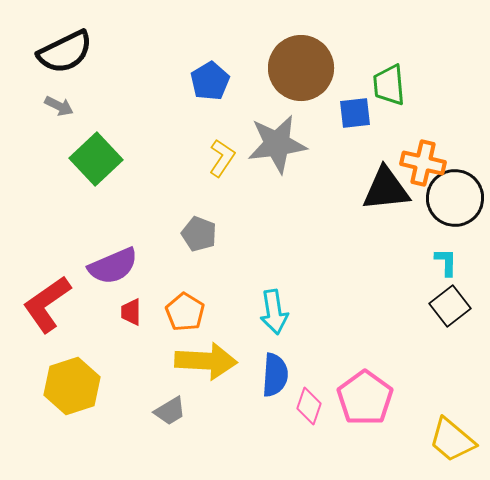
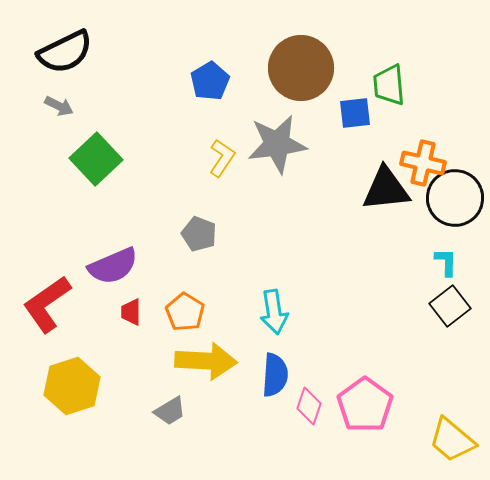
pink pentagon: moved 7 px down
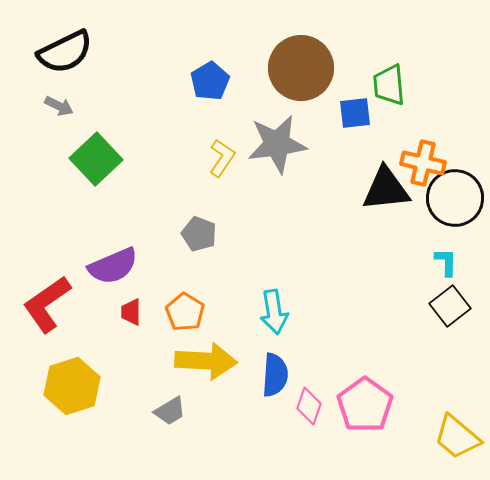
yellow trapezoid: moved 5 px right, 3 px up
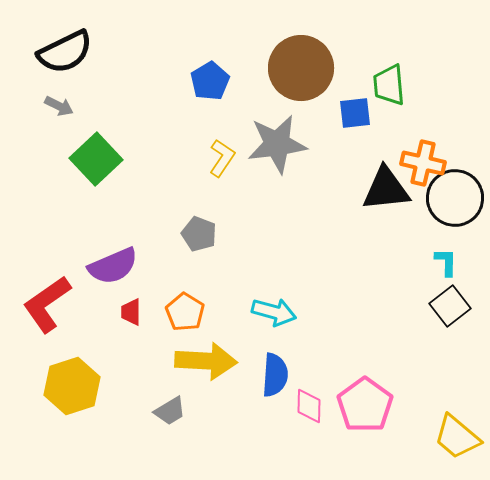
cyan arrow: rotated 66 degrees counterclockwise
pink diamond: rotated 18 degrees counterclockwise
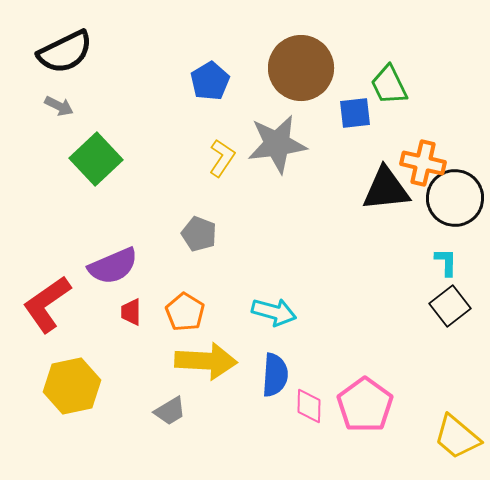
green trapezoid: rotated 21 degrees counterclockwise
yellow hexagon: rotated 6 degrees clockwise
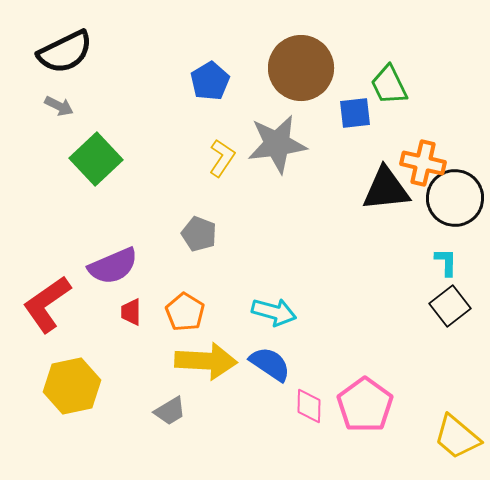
blue semicircle: moved 5 px left, 11 px up; rotated 60 degrees counterclockwise
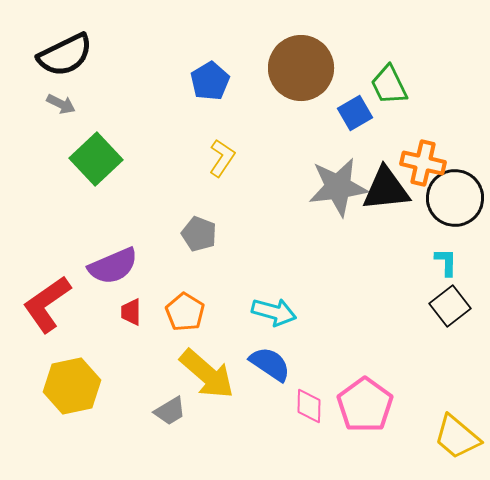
black semicircle: moved 3 px down
gray arrow: moved 2 px right, 2 px up
blue square: rotated 24 degrees counterclockwise
gray star: moved 61 px right, 43 px down
yellow arrow: moved 1 px right, 13 px down; rotated 38 degrees clockwise
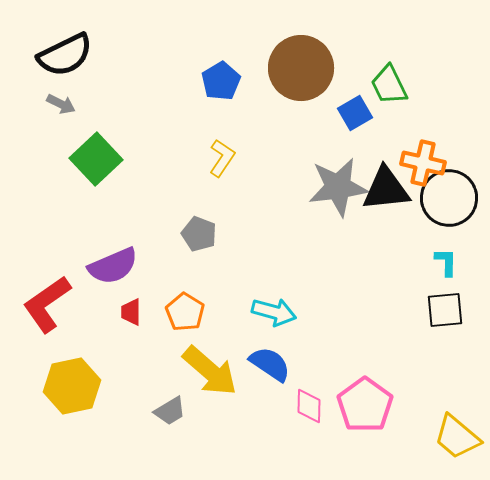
blue pentagon: moved 11 px right
black circle: moved 6 px left
black square: moved 5 px left, 4 px down; rotated 33 degrees clockwise
yellow arrow: moved 3 px right, 3 px up
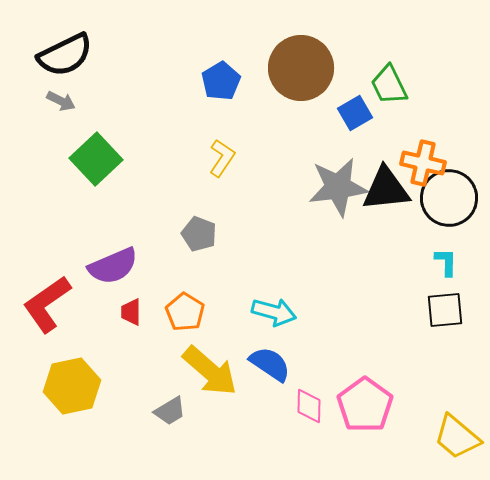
gray arrow: moved 3 px up
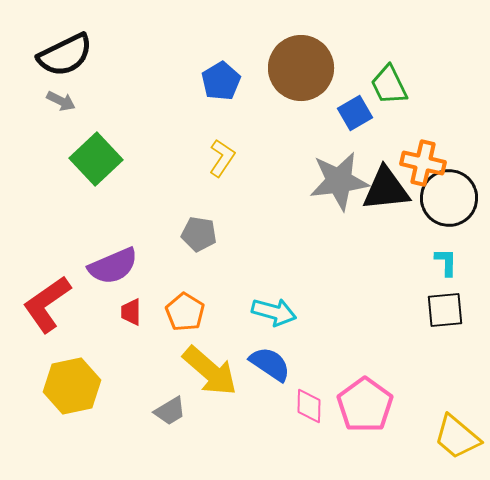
gray star: moved 1 px right, 6 px up
gray pentagon: rotated 12 degrees counterclockwise
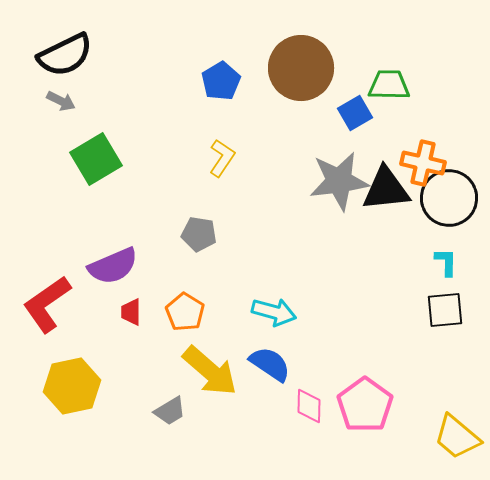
green trapezoid: rotated 117 degrees clockwise
green square: rotated 12 degrees clockwise
